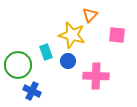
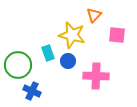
orange triangle: moved 4 px right
cyan rectangle: moved 2 px right, 1 px down
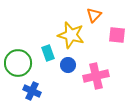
yellow star: moved 1 px left
blue circle: moved 4 px down
green circle: moved 2 px up
pink cross: rotated 15 degrees counterclockwise
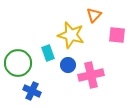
pink cross: moved 5 px left, 1 px up
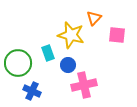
orange triangle: moved 3 px down
pink cross: moved 7 px left, 10 px down
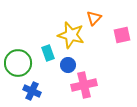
pink square: moved 5 px right; rotated 18 degrees counterclockwise
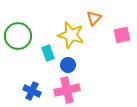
green circle: moved 27 px up
pink cross: moved 17 px left, 5 px down
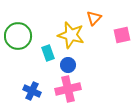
pink cross: moved 1 px right, 1 px up
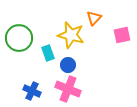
green circle: moved 1 px right, 2 px down
pink cross: rotated 35 degrees clockwise
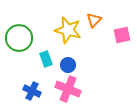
orange triangle: moved 2 px down
yellow star: moved 3 px left, 5 px up
cyan rectangle: moved 2 px left, 6 px down
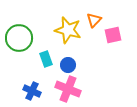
pink square: moved 9 px left
